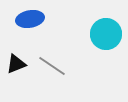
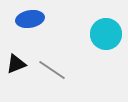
gray line: moved 4 px down
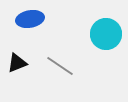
black triangle: moved 1 px right, 1 px up
gray line: moved 8 px right, 4 px up
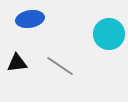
cyan circle: moved 3 px right
black triangle: rotated 15 degrees clockwise
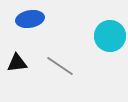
cyan circle: moved 1 px right, 2 px down
